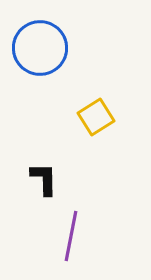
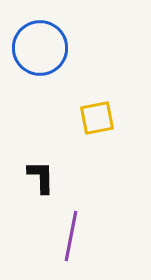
yellow square: moved 1 px right, 1 px down; rotated 21 degrees clockwise
black L-shape: moved 3 px left, 2 px up
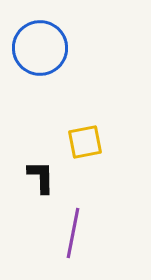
yellow square: moved 12 px left, 24 px down
purple line: moved 2 px right, 3 px up
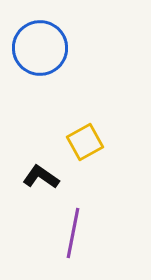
yellow square: rotated 18 degrees counterclockwise
black L-shape: rotated 54 degrees counterclockwise
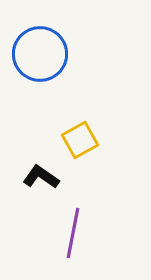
blue circle: moved 6 px down
yellow square: moved 5 px left, 2 px up
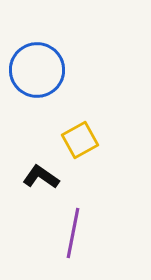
blue circle: moved 3 px left, 16 px down
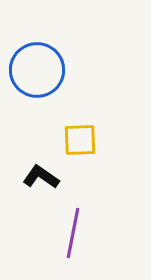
yellow square: rotated 27 degrees clockwise
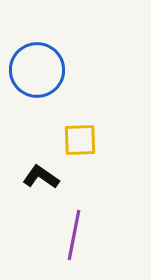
purple line: moved 1 px right, 2 px down
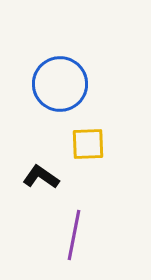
blue circle: moved 23 px right, 14 px down
yellow square: moved 8 px right, 4 px down
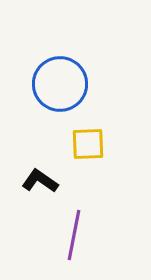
black L-shape: moved 1 px left, 4 px down
